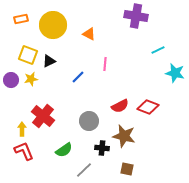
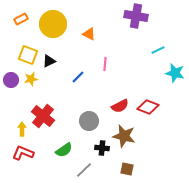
orange rectangle: rotated 16 degrees counterclockwise
yellow circle: moved 1 px up
red L-shape: moved 1 px left, 2 px down; rotated 45 degrees counterclockwise
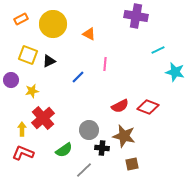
cyan star: moved 1 px up
yellow star: moved 1 px right, 12 px down
red cross: moved 2 px down; rotated 10 degrees clockwise
gray circle: moved 9 px down
brown square: moved 5 px right, 5 px up; rotated 24 degrees counterclockwise
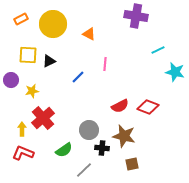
yellow square: rotated 18 degrees counterclockwise
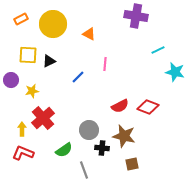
gray line: rotated 66 degrees counterclockwise
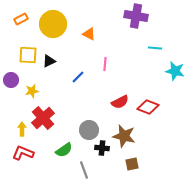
cyan line: moved 3 px left, 2 px up; rotated 32 degrees clockwise
cyan star: moved 1 px up
red semicircle: moved 4 px up
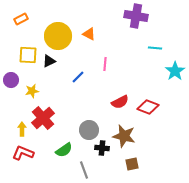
yellow circle: moved 5 px right, 12 px down
cyan star: rotated 24 degrees clockwise
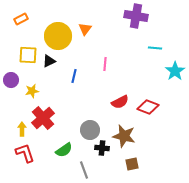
orange triangle: moved 4 px left, 5 px up; rotated 40 degrees clockwise
blue line: moved 4 px left, 1 px up; rotated 32 degrees counterclockwise
gray circle: moved 1 px right
red L-shape: moved 2 px right; rotated 50 degrees clockwise
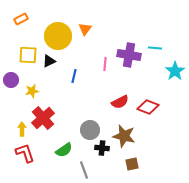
purple cross: moved 7 px left, 39 px down
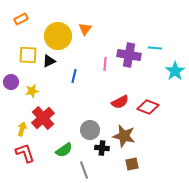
purple circle: moved 2 px down
yellow arrow: rotated 16 degrees clockwise
